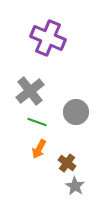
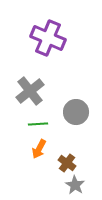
green line: moved 1 px right, 2 px down; rotated 24 degrees counterclockwise
gray star: moved 1 px up
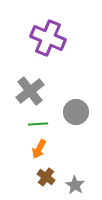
brown cross: moved 21 px left, 14 px down
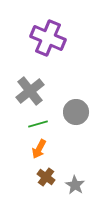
green line: rotated 12 degrees counterclockwise
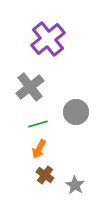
purple cross: moved 1 px down; rotated 28 degrees clockwise
gray cross: moved 4 px up
brown cross: moved 1 px left, 2 px up
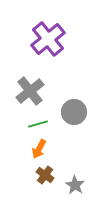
gray cross: moved 4 px down
gray circle: moved 2 px left
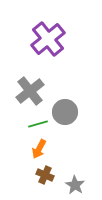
gray circle: moved 9 px left
brown cross: rotated 12 degrees counterclockwise
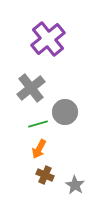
gray cross: moved 1 px right, 3 px up
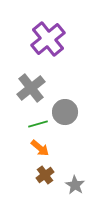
orange arrow: moved 1 px right, 1 px up; rotated 78 degrees counterclockwise
brown cross: rotated 30 degrees clockwise
